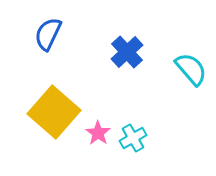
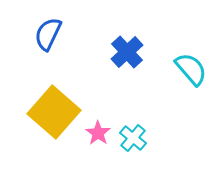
cyan cross: rotated 20 degrees counterclockwise
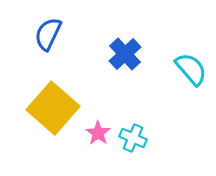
blue cross: moved 2 px left, 2 px down
yellow square: moved 1 px left, 4 px up
cyan cross: rotated 16 degrees counterclockwise
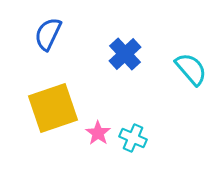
yellow square: rotated 30 degrees clockwise
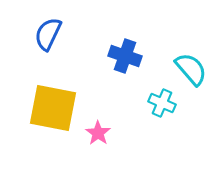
blue cross: moved 2 px down; rotated 28 degrees counterclockwise
yellow square: rotated 30 degrees clockwise
cyan cross: moved 29 px right, 35 px up
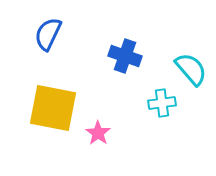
cyan cross: rotated 32 degrees counterclockwise
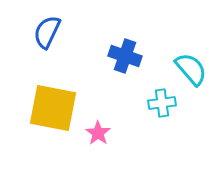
blue semicircle: moved 1 px left, 2 px up
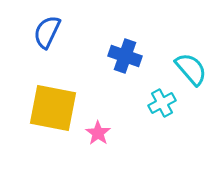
cyan cross: rotated 20 degrees counterclockwise
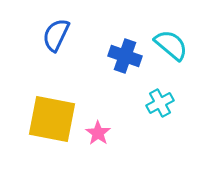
blue semicircle: moved 9 px right, 3 px down
cyan semicircle: moved 20 px left, 24 px up; rotated 9 degrees counterclockwise
cyan cross: moved 2 px left
yellow square: moved 1 px left, 11 px down
